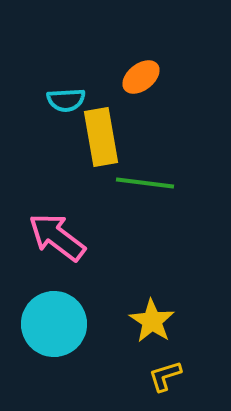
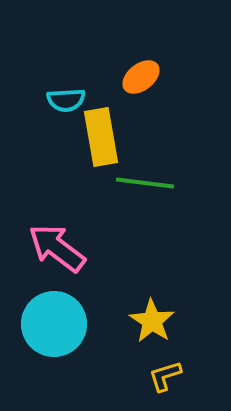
pink arrow: moved 11 px down
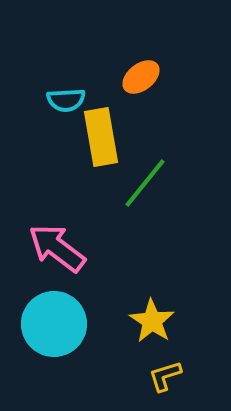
green line: rotated 58 degrees counterclockwise
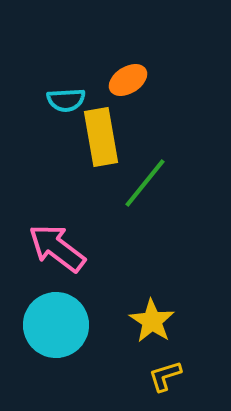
orange ellipse: moved 13 px left, 3 px down; rotated 6 degrees clockwise
cyan circle: moved 2 px right, 1 px down
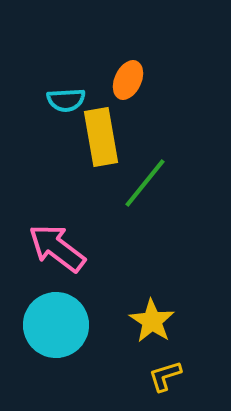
orange ellipse: rotated 33 degrees counterclockwise
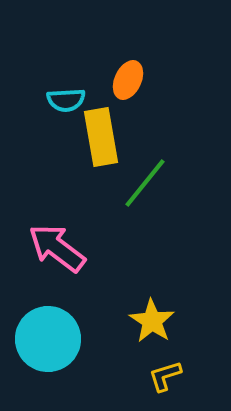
cyan circle: moved 8 px left, 14 px down
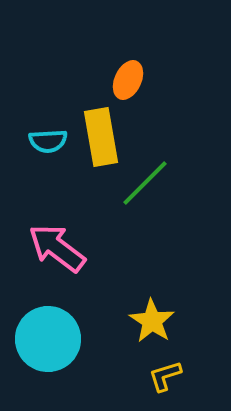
cyan semicircle: moved 18 px left, 41 px down
green line: rotated 6 degrees clockwise
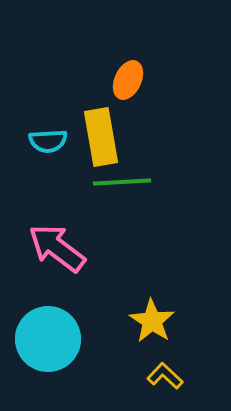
green line: moved 23 px left, 1 px up; rotated 42 degrees clockwise
yellow L-shape: rotated 60 degrees clockwise
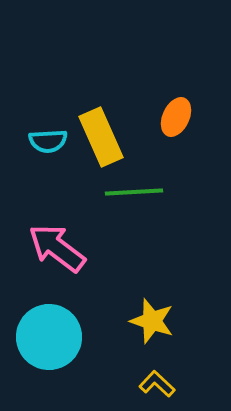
orange ellipse: moved 48 px right, 37 px down
yellow rectangle: rotated 14 degrees counterclockwise
green line: moved 12 px right, 10 px down
yellow star: rotated 15 degrees counterclockwise
cyan circle: moved 1 px right, 2 px up
yellow L-shape: moved 8 px left, 8 px down
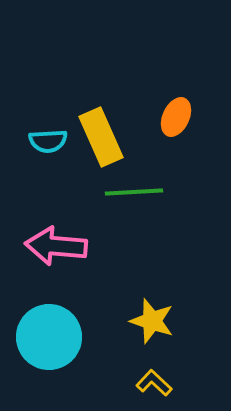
pink arrow: moved 1 px left, 2 px up; rotated 32 degrees counterclockwise
yellow L-shape: moved 3 px left, 1 px up
